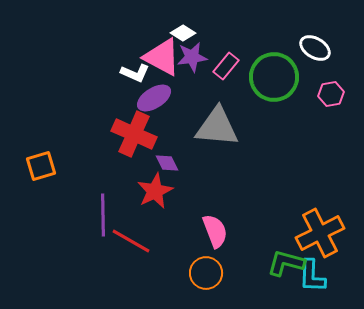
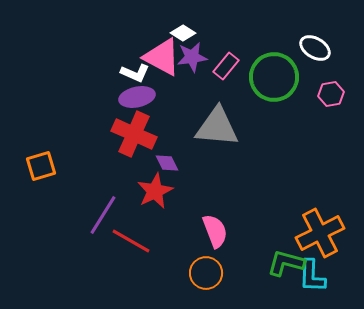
purple ellipse: moved 17 px left, 1 px up; rotated 20 degrees clockwise
purple line: rotated 33 degrees clockwise
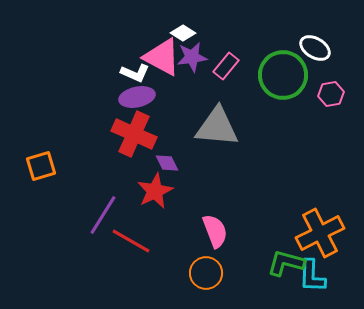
green circle: moved 9 px right, 2 px up
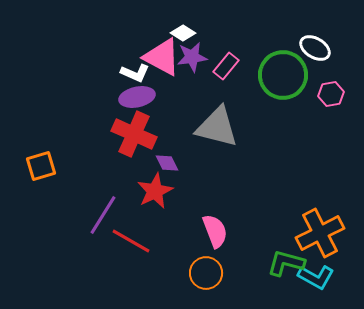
gray triangle: rotated 9 degrees clockwise
cyan L-shape: moved 4 px right, 1 px down; rotated 63 degrees counterclockwise
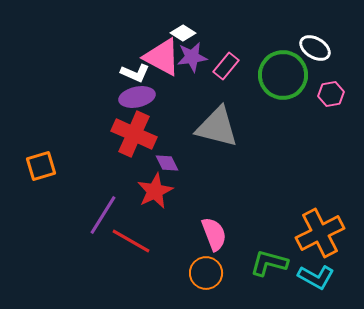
pink semicircle: moved 1 px left, 3 px down
green L-shape: moved 17 px left
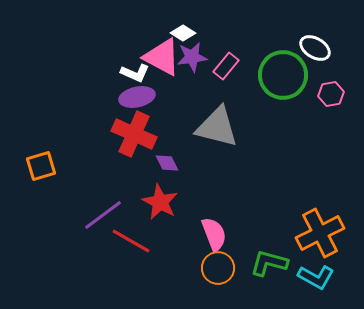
red star: moved 5 px right, 11 px down; rotated 18 degrees counterclockwise
purple line: rotated 21 degrees clockwise
orange circle: moved 12 px right, 5 px up
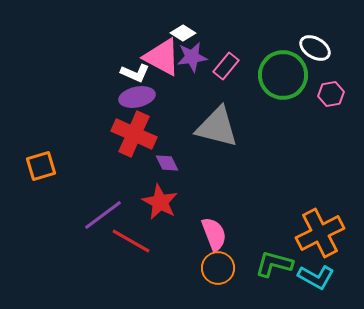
green L-shape: moved 5 px right, 1 px down
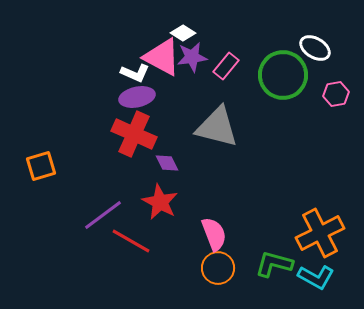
pink hexagon: moved 5 px right
